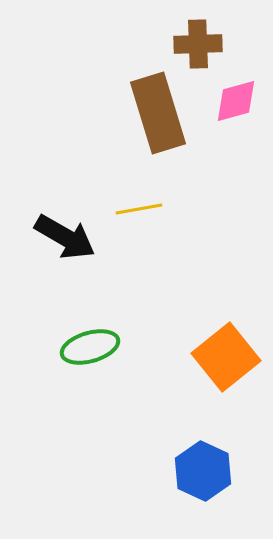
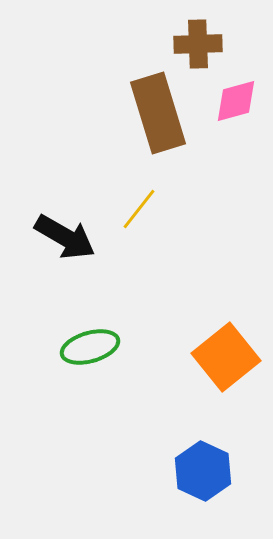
yellow line: rotated 42 degrees counterclockwise
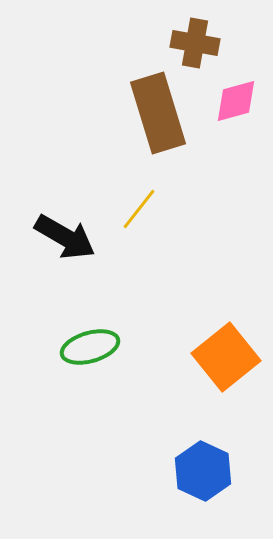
brown cross: moved 3 px left, 1 px up; rotated 12 degrees clockwise
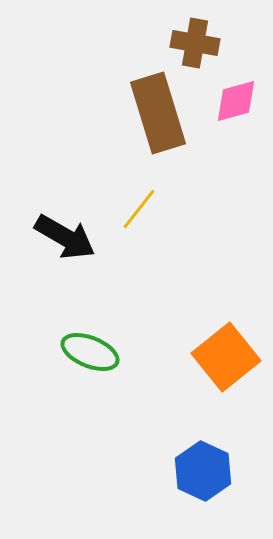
green ellipse: moved 5 px down; rotated 38 degrees clockwise
